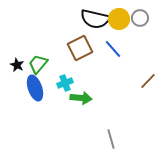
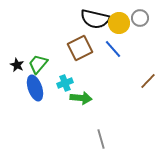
yellow circle: moved 4 px down
gray line: moved 10 px left
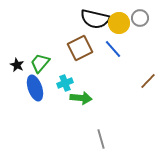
green trapezoid: moved 2 px right, 1 px up
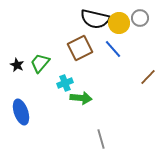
brown line: moved 4 px up
blue ellipse: moved 14 px left, 24 px down
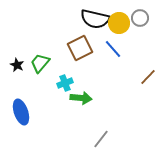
gray line: rotated 54 degrees clockwise
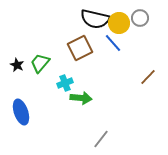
blue line: moved 6 px up
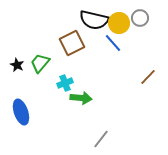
black semicircle: moved 1 px left, 1 px down
brown square: moved 8 px left, 5 px up
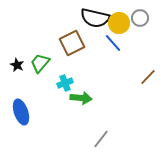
black semicircle: moved 1 px right, 2 px up
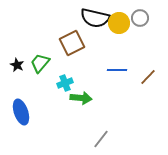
blue line: moved 4 px right, 27 px down; rotated 48 degrees counterclockwise
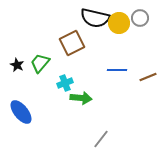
brown line: rotated 24 degrees clockwise
blue ellipse: rotated 20 degrees counterclockwise
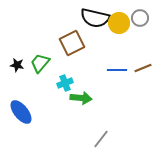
black star: rotated 16 degrees counterclockwise
brown line: moved 5 px left, 9 px up
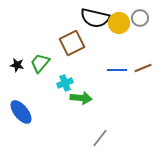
gray line: moved 1 px left, 1 px up
